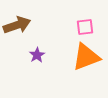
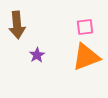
brown arrow: rotated 104 degrees clockwise
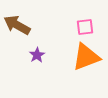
brown arrow: rotated 124 degrees clockwise
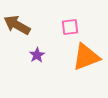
pink square: moved 15 px left
